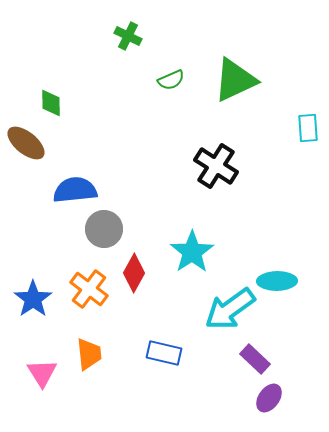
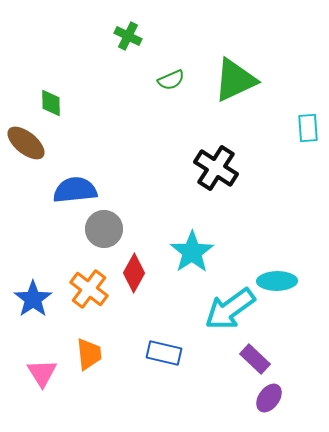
black cross: moved 2 px down
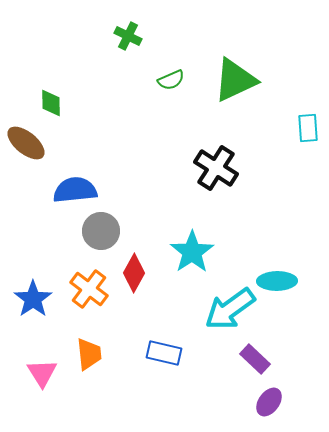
gray circle: moved 3 px left, 2 px down
purple ellipse: moved 4 px down
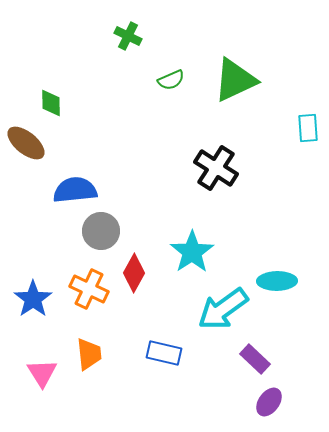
orange cross: rotated 12 degrees counterclockwise
cyan arrow: moved 7 px left
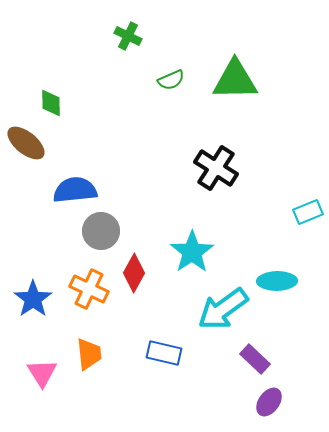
green triangle: rotated 24 degrees clockwise
cyan rectangle: moved 84 px down; rotated 72 degrees clockwise
